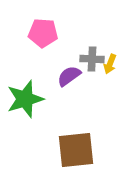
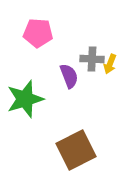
pink pentagon: moved 5 px left
purple semicircle: rotated 105 degrees clockwise
brown square: rotated 21 degrees counterclockwise
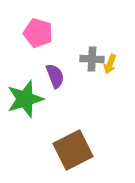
pink pentagon: rotated 12 degrees clockwise
purple semicircle: moved 14 px left
brown square: moved 3 px left
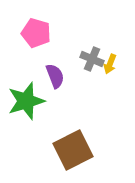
pink pentagon: moved 2 px left
gray cross: rotated 20 degrees clockwise
green star: moved 1 px right, 2 px down
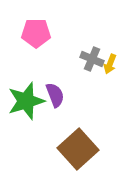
pink pentagon: rotated 16 degrees counterclockwise
purple semicircle: moved 19 px down
brown square: moved 5 px right, 1 px up; rotated 15 degrees counterclockwise
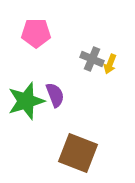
brown square: moved 4 px down; rotated 27 degrees counterclockwise
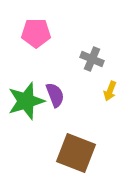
yellow arrow: moved 27 px down
brown square: moved 2 px left
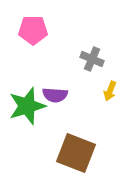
pink pentagon: moved 3 px left, 3 px up
purple semicircle: rotated 115 degrees clockwise
green star: moved 1 px right, 5 px down
